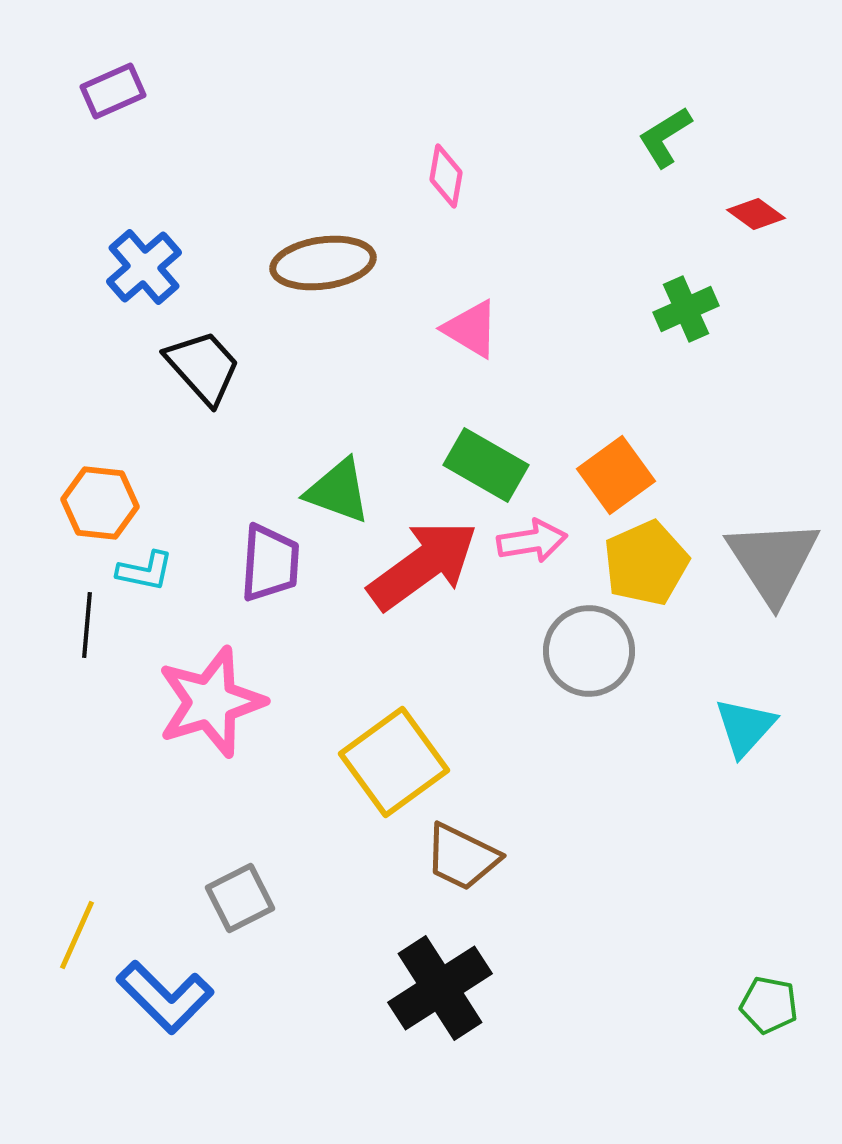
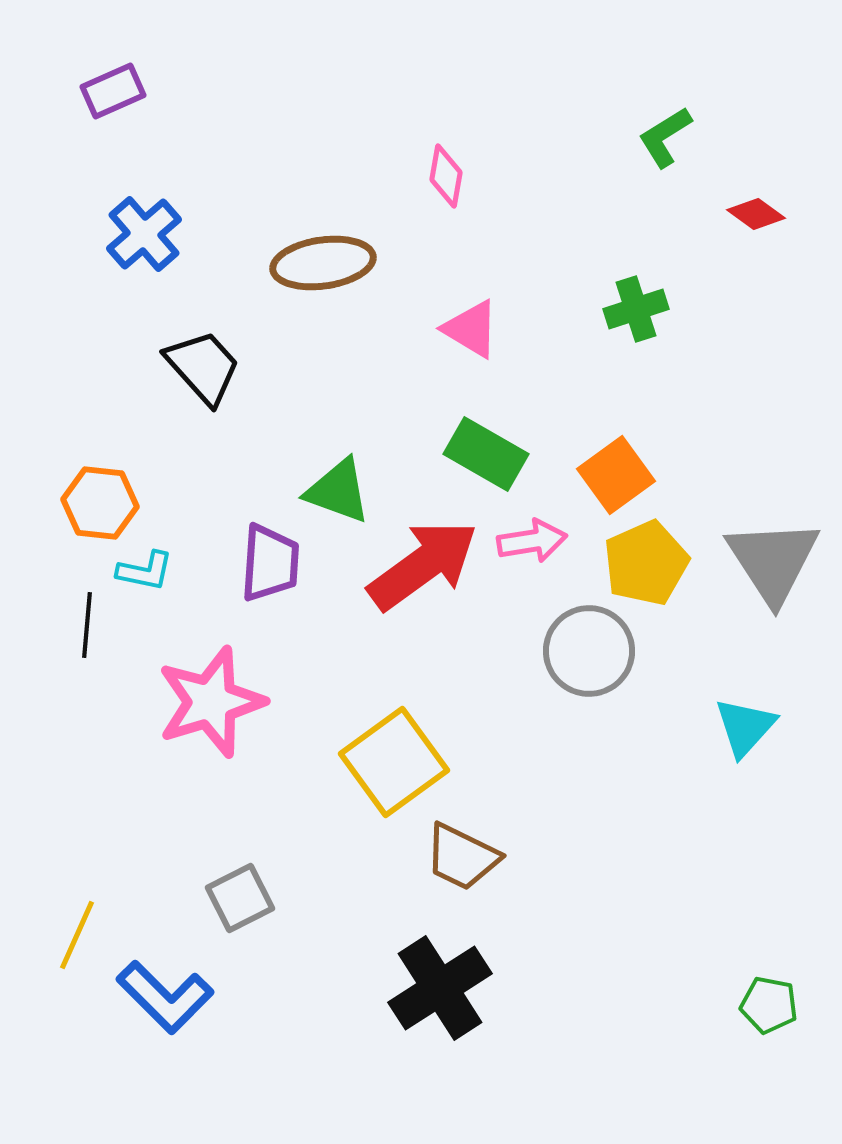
blue cross: moved 33 px up
green cross: moved 50 px left; rotated 6 degrees clockwise
green rectangle: moved 11 px up
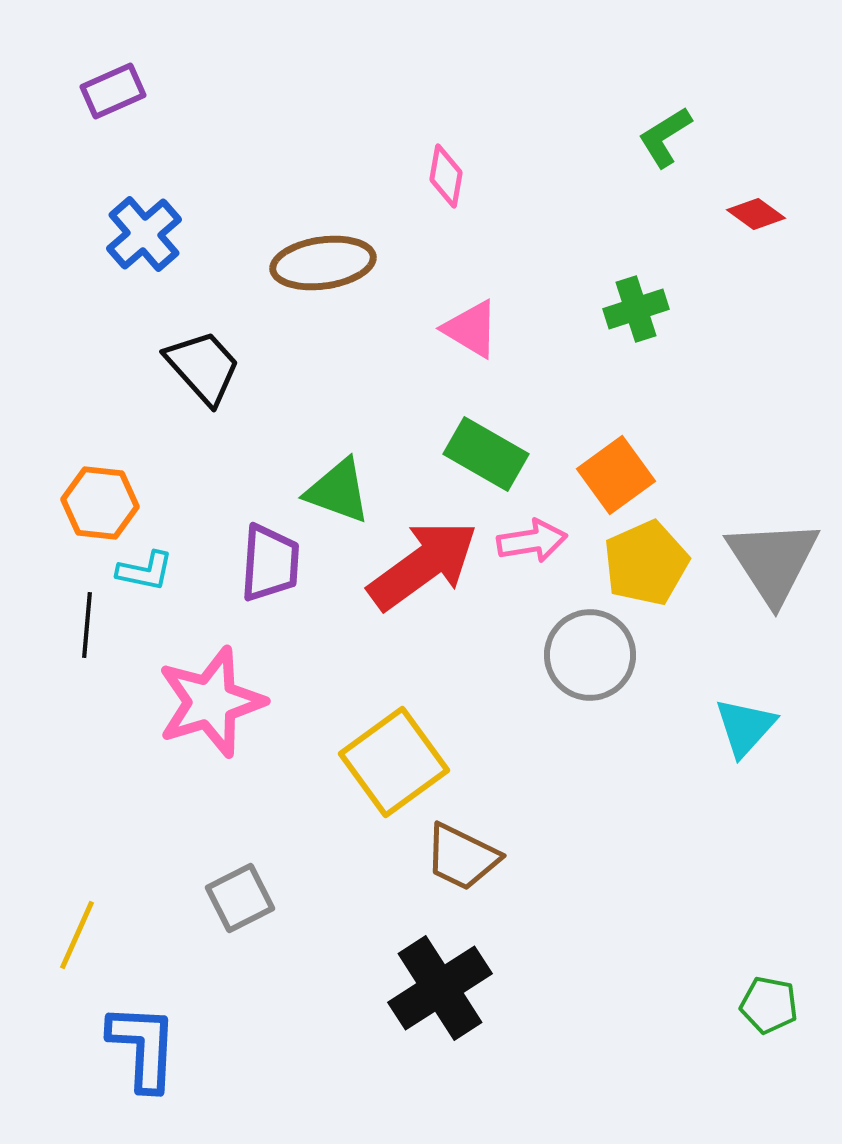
gray circle: moved 1 px right, 4 px down
blue L-shape: moved 22 px left, 50 px down; rotated 132 degrees counterclockwise
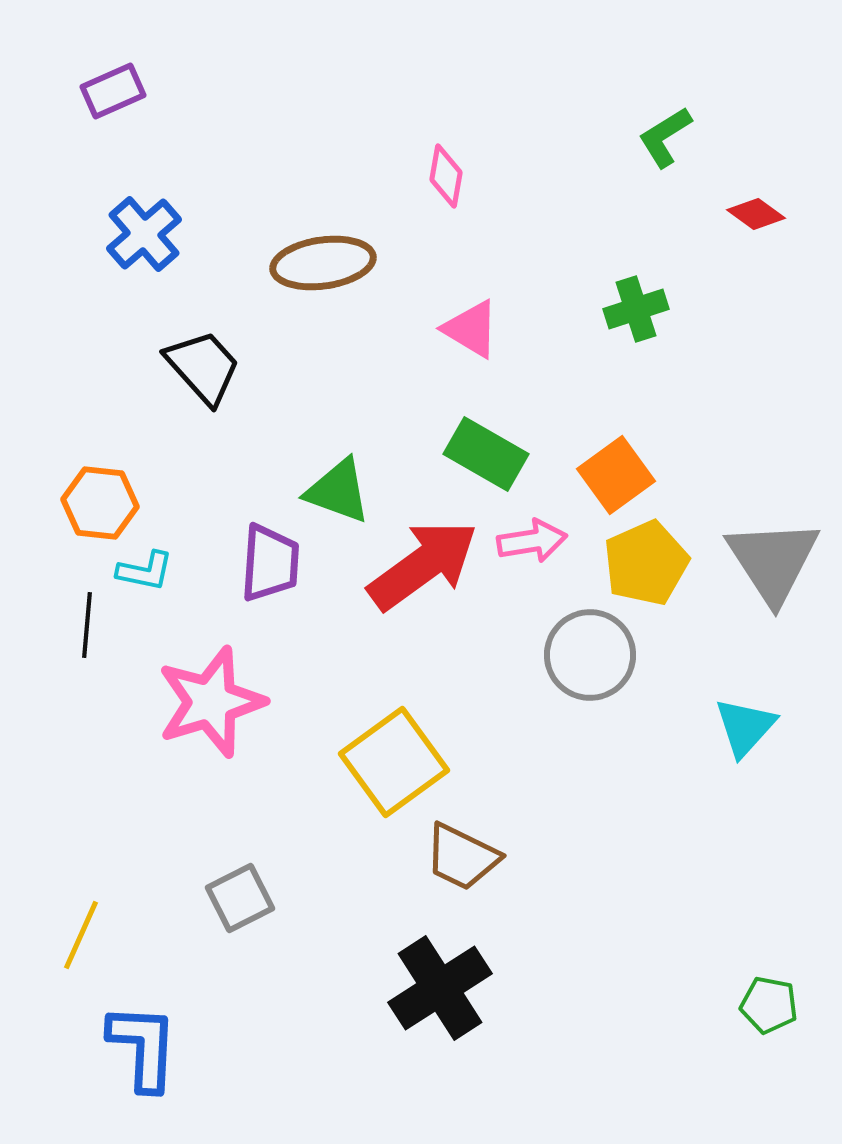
yellow line: moved 4 px right
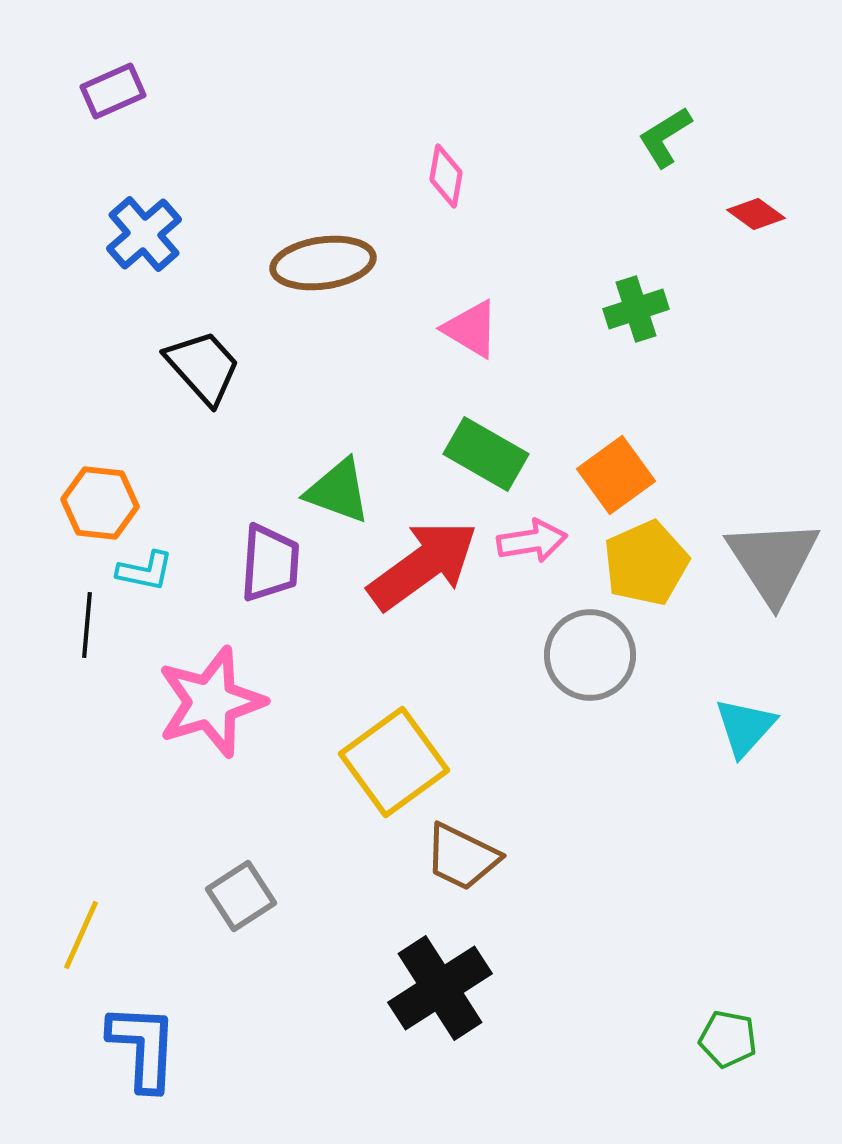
gray square: moved 1 px right, 2 px up; rotated 6 degrees counterclockwise
green pentagon: moved 41 px left, 34 px down
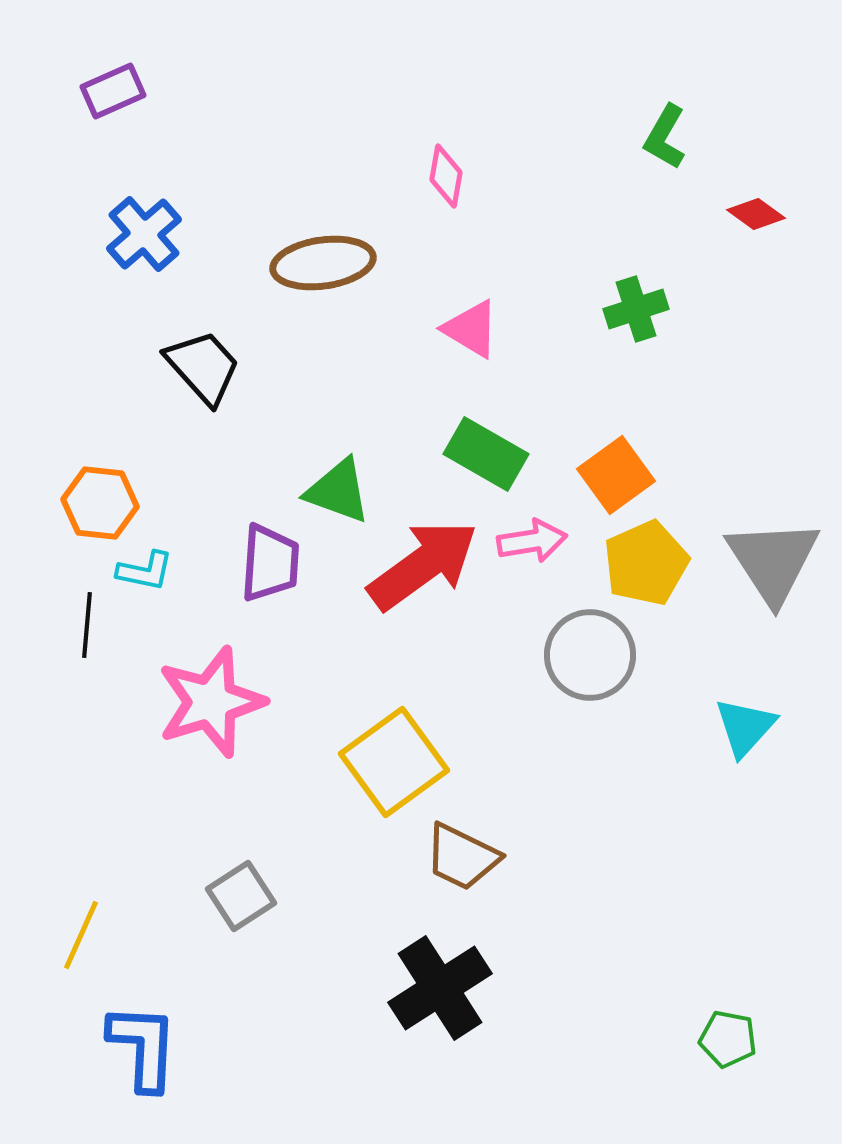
green L-shape: rotated 28 degrees counterclockwise
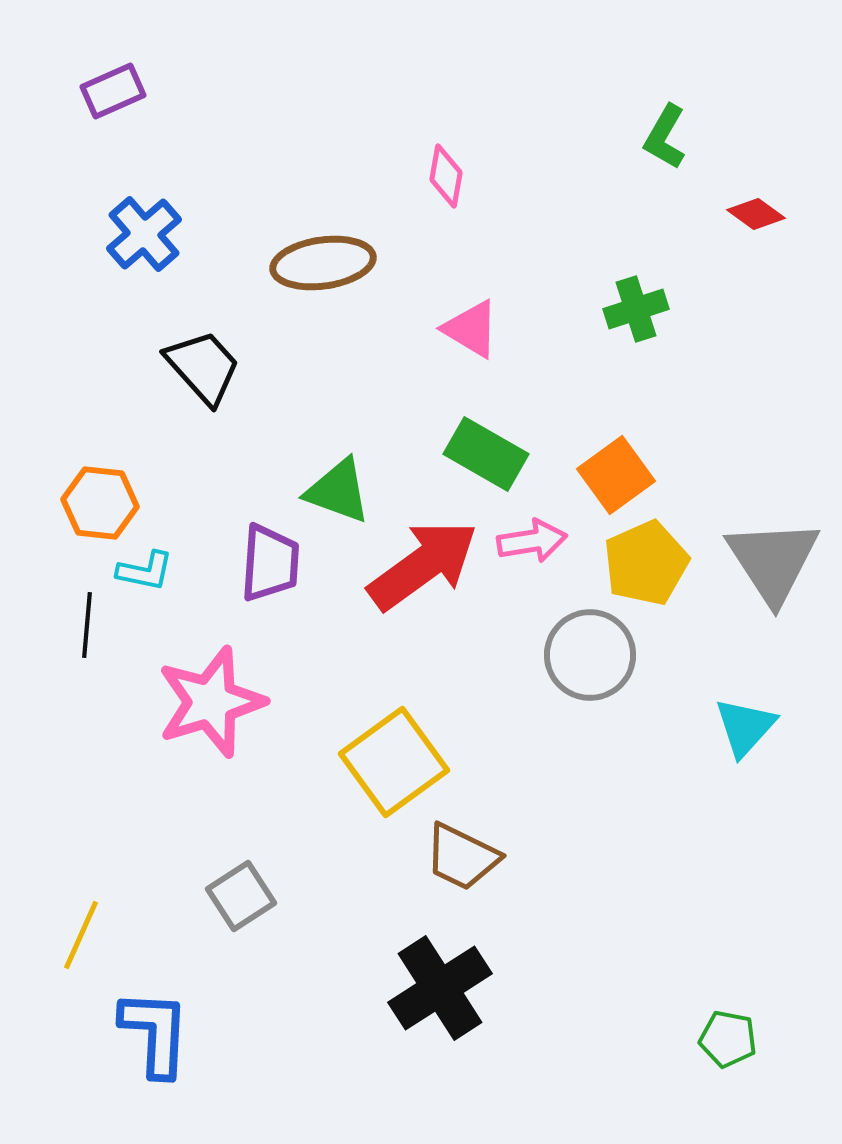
blue L-shape: moved 12 px right, 14 px up
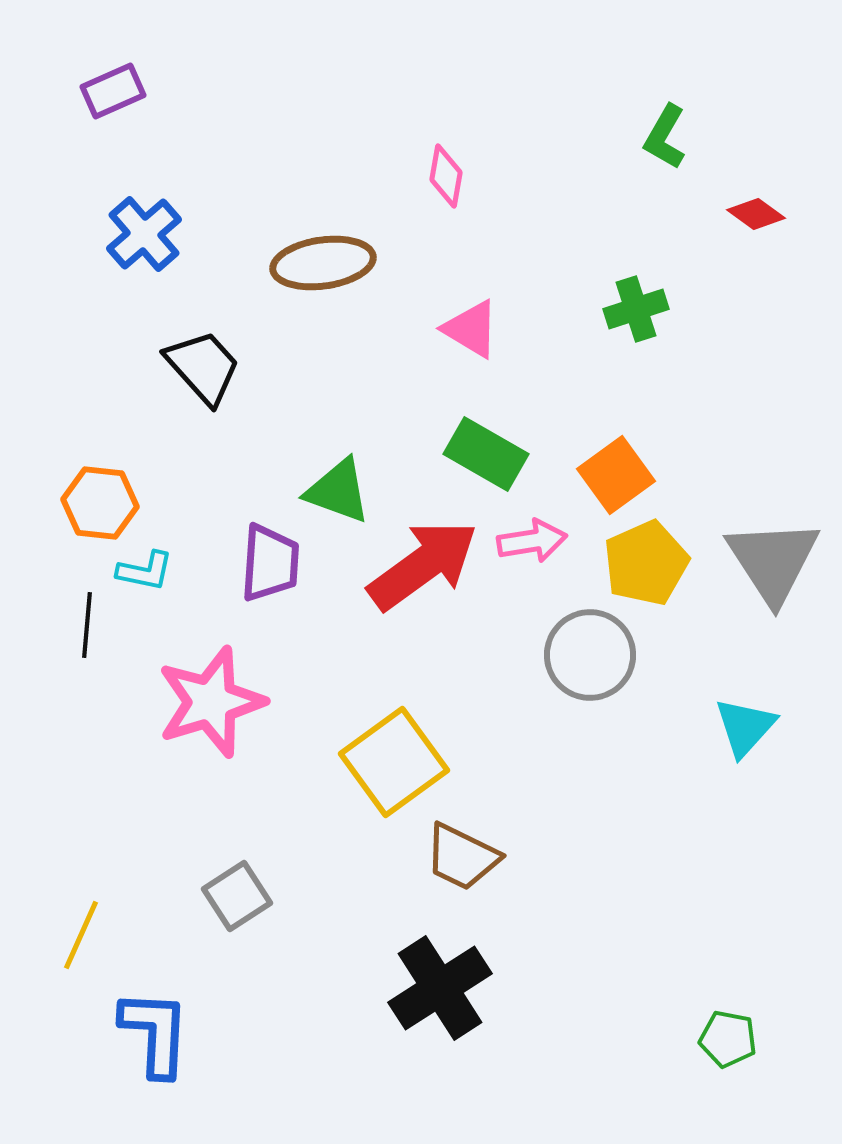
gray square: moved 4 px left
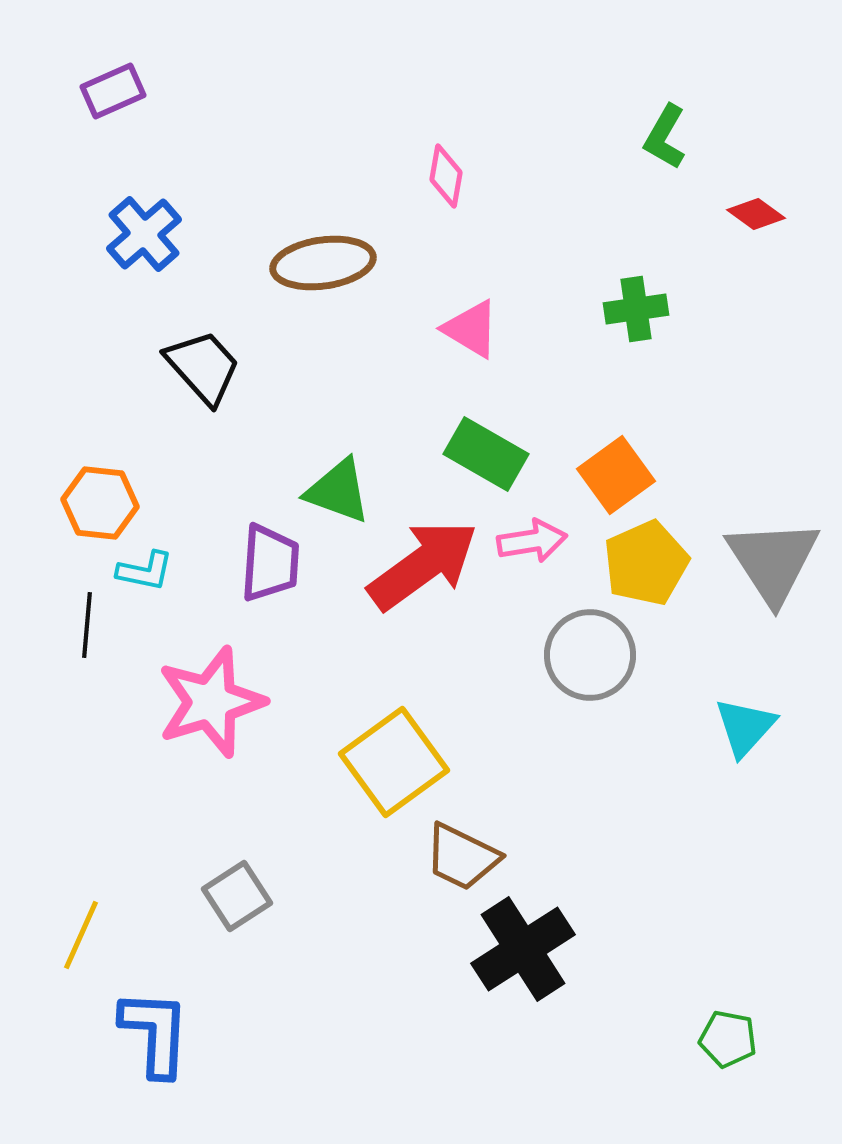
green cross: rotated 10 degrees clockwise
black cross: moved 83 px right, 39 px up
